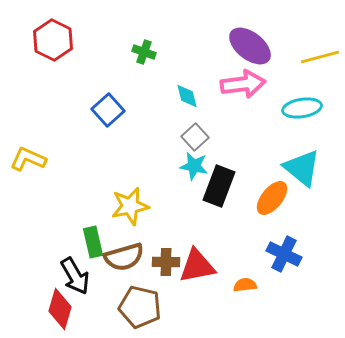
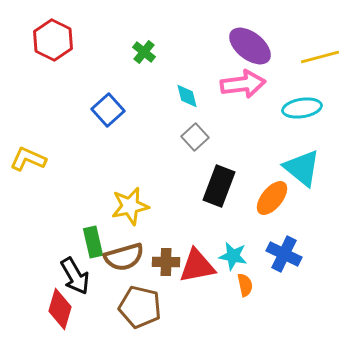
green cross: rotated 20 degrees clockwise
cyan star: moved 39 px right, 90 px down
orange semicircle: rotated 85 degrees clockwise
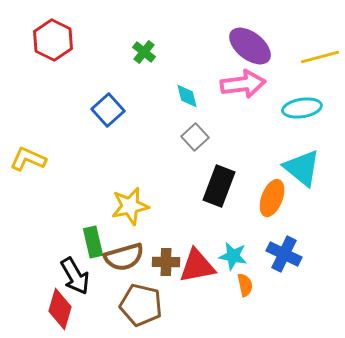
orange ellipse: rotated 18 degrees counterclockwise
brown pentagon: moved 1 px right, 2 px up
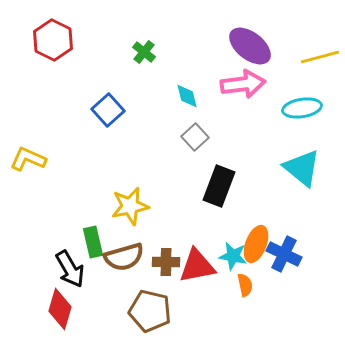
orange ellipse: moved 16 px left, 46 px down
black arrow: moved 5 px left, 7 px up
brown pentagon: moved 9 px right, 6 px down
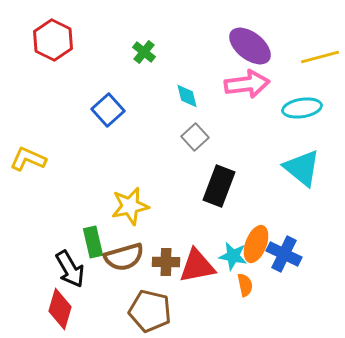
pink arrow: moved 4 px right
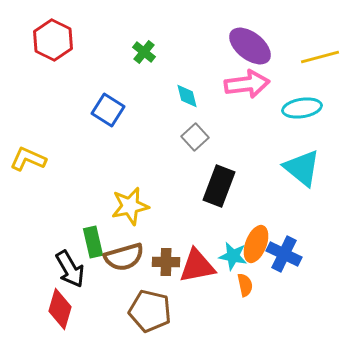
blue square: rotated 16 degrees counterclockwise
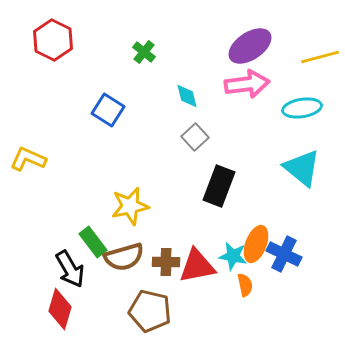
purple ellipse: rotated 72 degrees counterclockwise
green rectangle: rotated 24 degrees counterclockwise
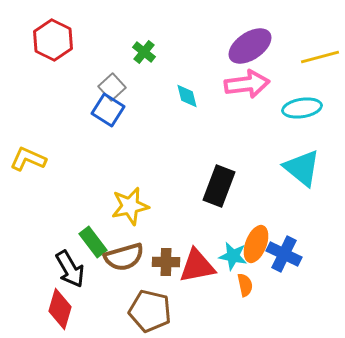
gray square: moved 83 px left, 50 px up
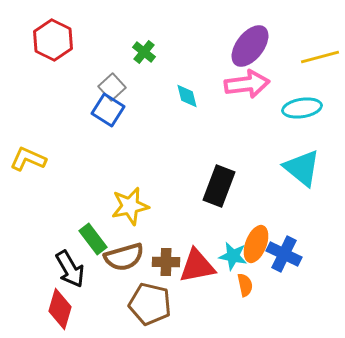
purple ellipse: rotated 18 degrees counterclockwise
green rectangle: moved 3 px up
brown pentagon: moved 7 px up
